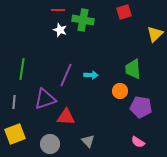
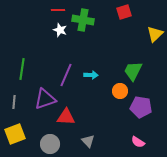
green trapezoid: moved 2 px down; rotated 30 degrees clockwise
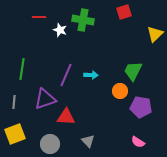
red line: moved 19 px left, 7 px down
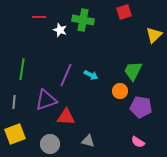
yellow triangle: moved 1 px left, 1 px down
cyan arrow: rotated 24 degrees clockwise
purple triangle: moved 1 px right, 1 px down
gray triangle: rotated 32 degrees counterclockwise
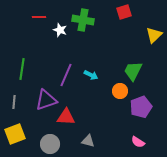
purple pentagon: rotated 30 degrees counterclockwise
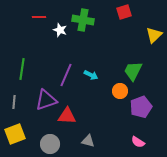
red triangle: moved 1 px right, 1 px up
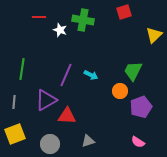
purple triangle: rotated 10 degrees counterclockwise
gray triangle: rotated 32 degrees counterclockwise
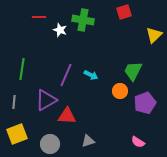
purple pentagon: moved 4 px right, 4 px up
yellow square: moved 2 px right
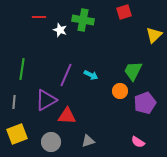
gray circle: moved 1 px right, 2 px up
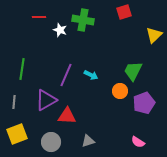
purple pentagon: moved 1 px left
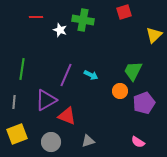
red line: moved 3 px left
red triangle: rotated 18 degrees clockwise
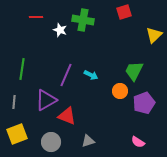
green trapezoid: moved 1 px right
